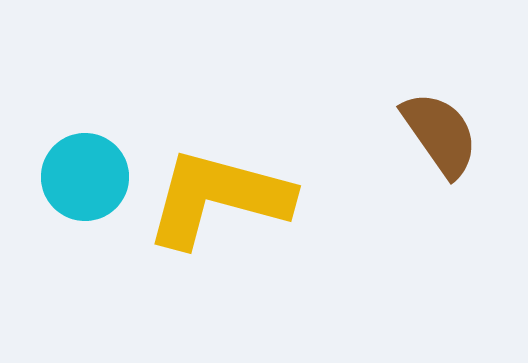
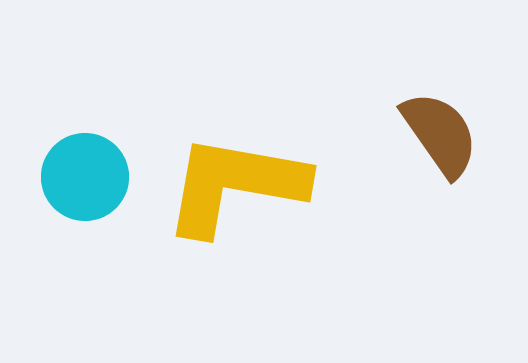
yellow L-shape: moved 17 px right, 13 px up; rotated 5 degrees counterclockwise
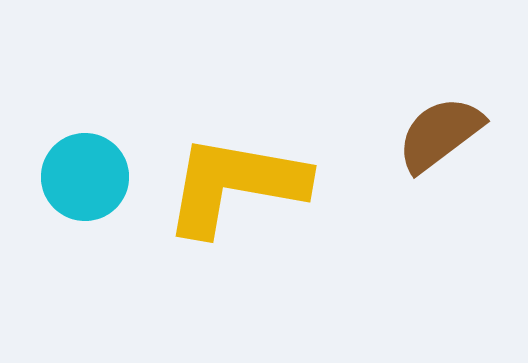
brown semicircle: rotated 92 degrees counterclockwise
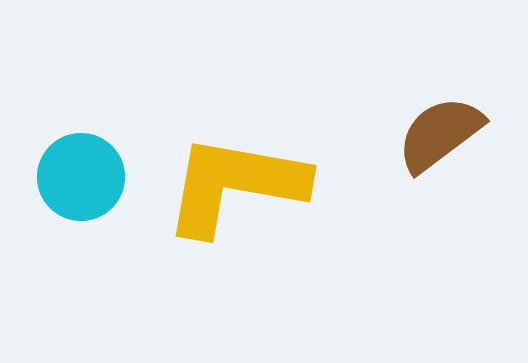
cyan circle: moved 4 px left
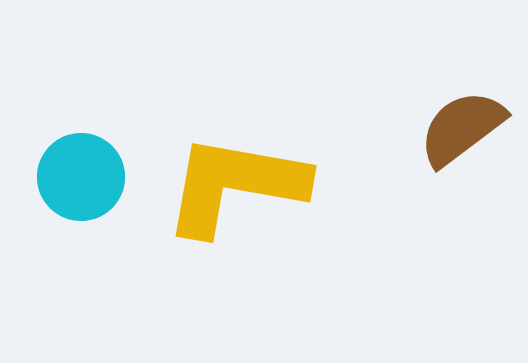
brown semicircle: moved 22 px right, 6 px up
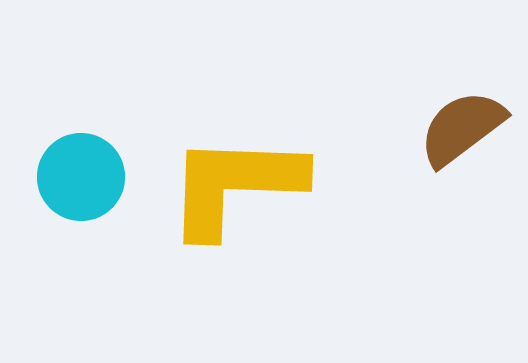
yellow L-shape: rotated 8 degrees counterclockwise
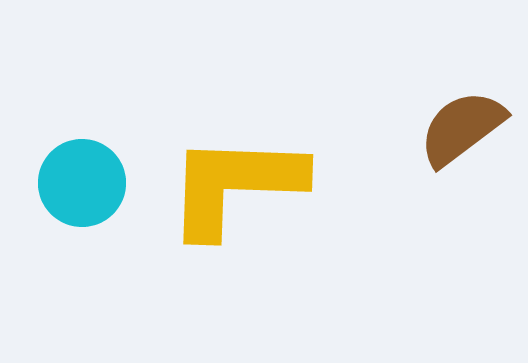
cyan circle: moved 1 px right, 6 px down
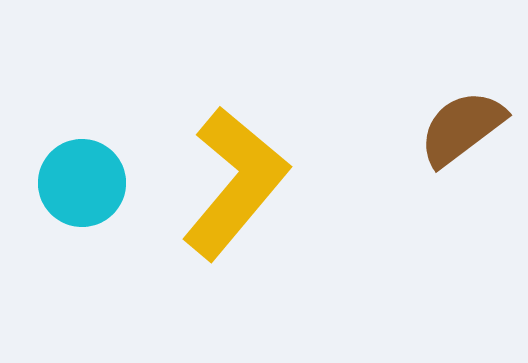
yellow L-shape: moved 2 px up; rotated 128 degrees clockwise
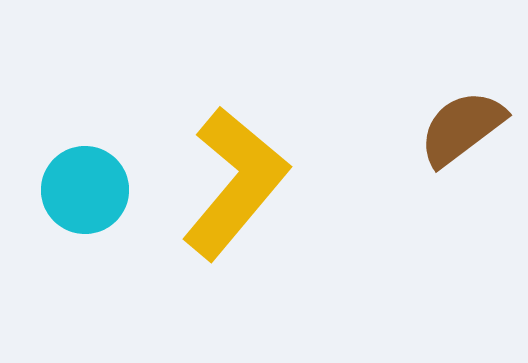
cyan circle: moved 3 px right, 7 px down
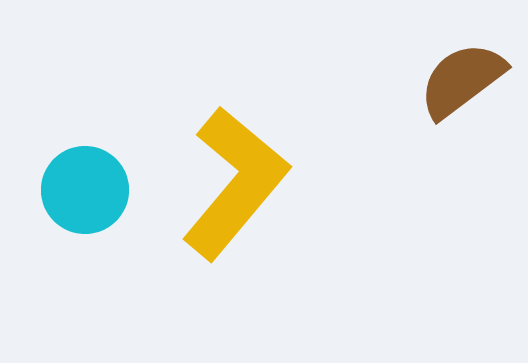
brown semicircle: moved 48 px up
